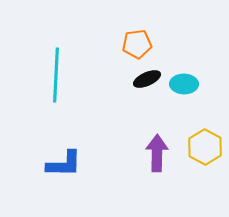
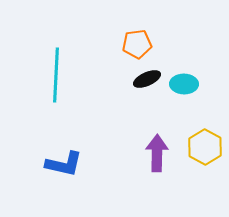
blue L-shape: rotated 12 degrees clockwise
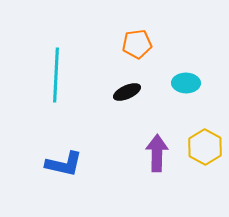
black ellipse: moved 20 px left, 13 px down
cyan ellipse: moved 2 px right, 1 px up
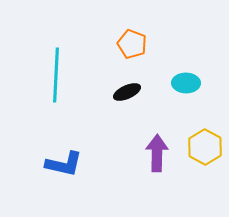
orange pentagon: moved 5 px left; rotated 28 degrees clockwise
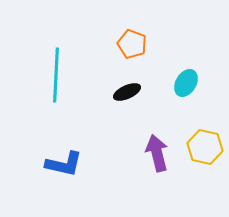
cyan ellipse: rotated 60 degrees counterclockwise
yellow hexagon: rotated 16 degrees counterclockwise
purple arrow: rotated 15 degrees counterclockwise
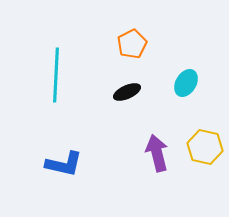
orange pentagon: rotated 24 degrees clockwise
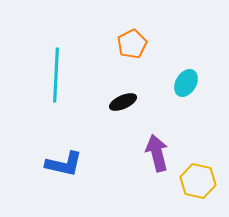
black ellipse: moved 4 px left, 10 px down
yellow hexagon: moved 7 px left, 34 px down
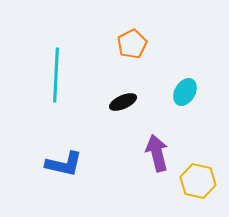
cyan ellipse: moved 1 px left, 9 px down
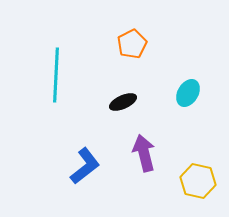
cyan ellipse: moved 3 px right, 1 px down
purple arrow: moved 13 px left
blue L-shape: moved 21 px right, 2 px down; rotated 51 degrees counterclockwise
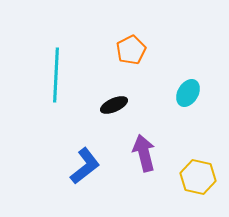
orange pentagon: moved 1 px left, 6 px down
black ellipse: moved 9 px left, 3 px down
yellow hexagon: moved 4 px up
